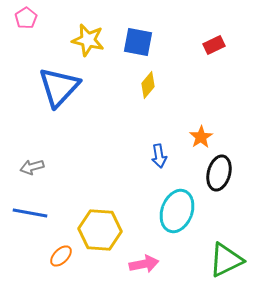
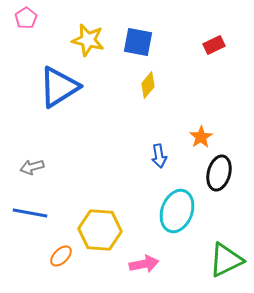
blue triangle: rotated 15 degrees clockwise
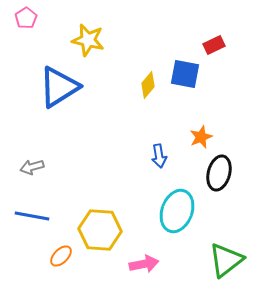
blue square: moved 47 px right, 32 px down
orange star: rotated 10 degrees clockwise
blue line: moved 2 px right, 3 px down
green triangle: rotated 12 degrees counterclockwise
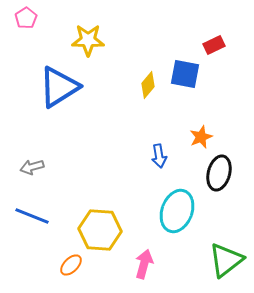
yellow star: rotated 12 degrees counterclockwise
blue line: rotated 12 degrees clockwise
orange ellipse: moved 10 px right, 9 px down
pink arrow: rotated 64 degrees counterclockwise
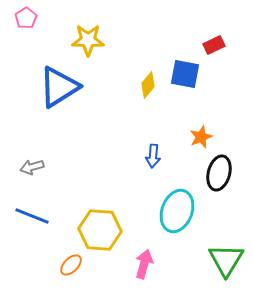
blue arrow: moved 6 px left; rotated 15 degrees clockwise
green triangle: rotated 21 degrees counterclockwise
